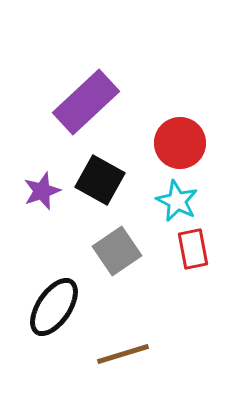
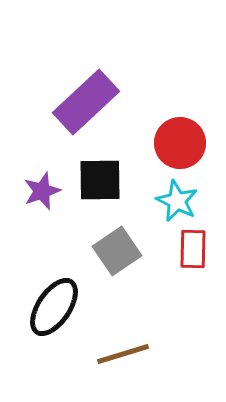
black square: rotated 30 degrees counterclockwise
red rectangle: rotated 12 degrees clockwise
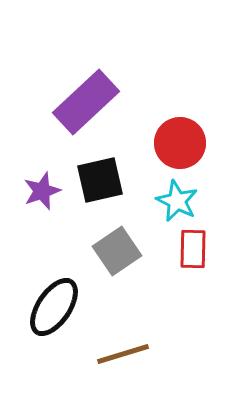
black square: rotated 12 degrees counterclockwise
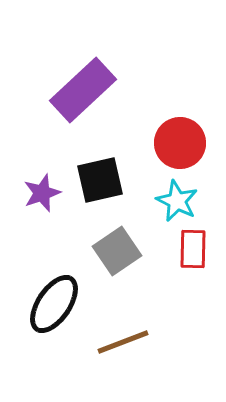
purple rectangle: moved 3 px left, 12 px up
purple star: moved 2 px down
black ellipse: moved 3 px up
brown line: moved 12 px up; rotated 4 degrees counterclockwise
